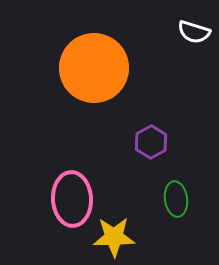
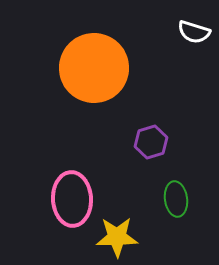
purple hexagon: rotated 12 degrees clockwise
yellow star: moved 3 px right
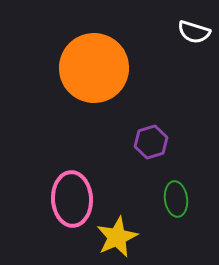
yellow star: rotated 24 degrees counterclockwise
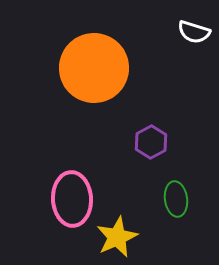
purple hexagon: rotated 12 degrees counterclockwise
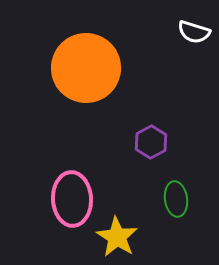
orange circle: moved 8 px left
yellow star: rotated 15 degrees counterclockwise
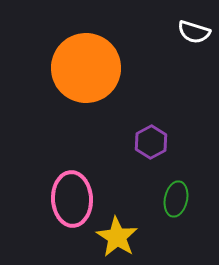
green ellipse: rotated 20 degrees clockwise
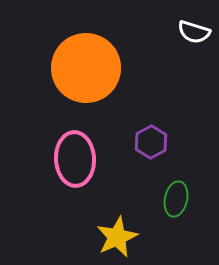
pink ellipse: moved 3 px right, 40 px up
yellow star: rotated 15 degrees clockwise
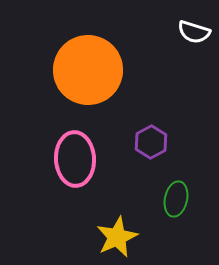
orange circle: moved 2 px right, 2 px down
